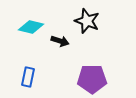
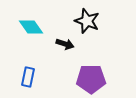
cyan diamond: rotated 40 degrees clockwise
black arrow: moved 5 px right, 3 px down
purple pentagon: moved 1 px left
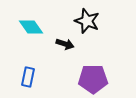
purple pentagon: moved 2 px right
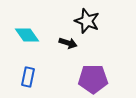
cyan diamond: moved 4 px left, 8 px down
black arrow: moved 3 px right, 1 px up
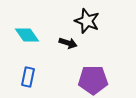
purple pentagon: moved 1 px down
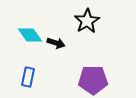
black star: rotated 20 degrees clockwise
cyan diamond: moved 3 px right
black arrow: moved 12 px left
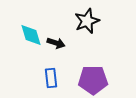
black star: rotated 10 degrees clockwise
cyan diamond: moved 1 px right; rotated 20 degrees clockwise
blue rectangle: moved 23 px right, 1 px down; rotated 18 degrees counterclockwise
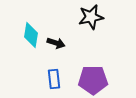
black star: moved 4 px right, 4 px up; rotated 10 degrees clockwise
cyan diamond: rotated 25 degrees clockwise
blue rectangle: moved 3 px right, 1 px down
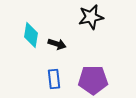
black arrow: moved 1 px right, 1 px down
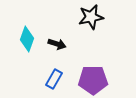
cyan diamond: moved 4 px left, 4 px down; rotated 10 degrees clockwise
blue rectangle: rotated 36 degrees clockwise
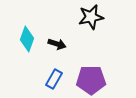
purple pentagon: moved 2 px left
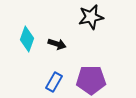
blue rectangle: moved 3 px down
